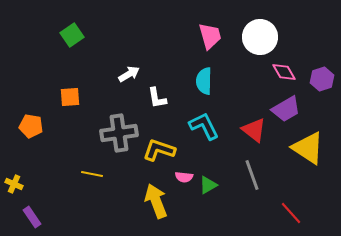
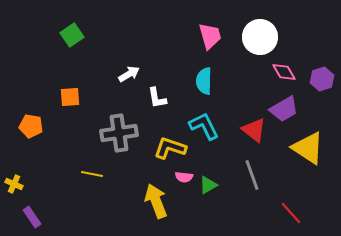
purple trapezoid: moved 2 px left
yellow L-shape: moved 11 px right, 2 px up
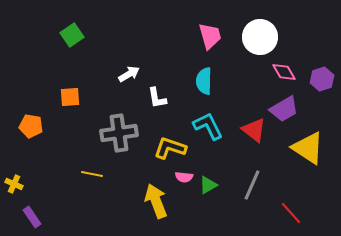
cyan L-shape: moved 4 px right
gray line: moved 10 px down; rotated 44 degrees clockwise
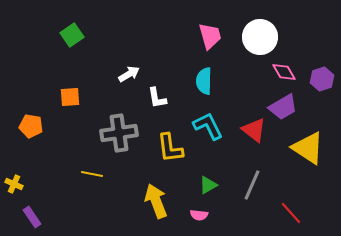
purple trapezoid: moved 1 px left, 2 px up
yellow L-shape: rotated 116 degrees counterclockwise
pink semicircle: moved 15 px right, 38 px down
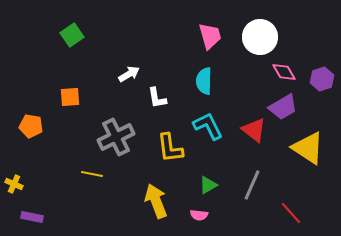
gray cross: moved 3 px left, 4 px down; rotated 18 degrees counterclockwise
purple rectangle: rotated 45 degrees counterclockwise
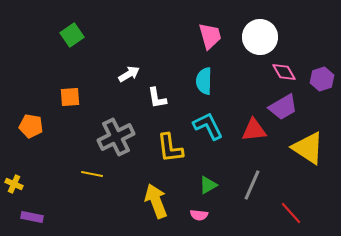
red triangle: rotated 44 degrees counterclockwise
